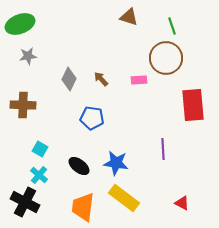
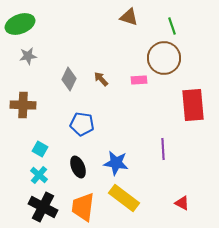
brown circle: moved 2 px left
blue pentagon: moved 10 px left, 6 px down
black ellipse: moved 1 px left, 1 px down; rotated 30 degrees clockwise
black cross: moved 18 px right, 5 px down
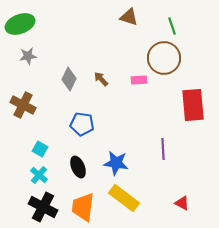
brown cross: rotated 25 degrees clockwise
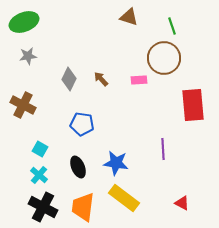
green ellipse: moved 4 px right, 2 px up
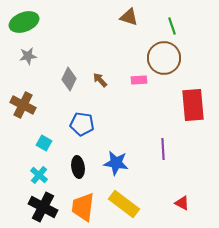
brown arrow: moved 1 px left, 1 px down
cyan square: moved 4 px right, 6 px up
black ellipse: rotated 15 degrees clockwise
yellow rectangle: moved 6 px down
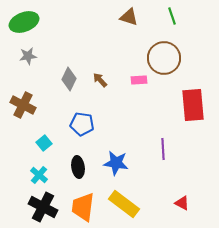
green line: moved 10 px up
cyan square: rotated 21 degrees clockwise
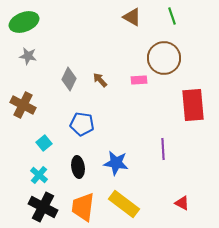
brown triangle: moved 3 px right; rotated 12 degrees clockwise
gray star: rotated 18 degrees clockwise
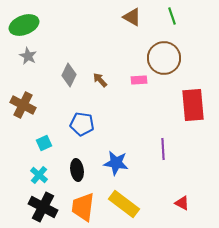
green ellipse: moved 3 px down
gray star: rotated 18 degrees clockwise
gray diamond: moved 4 px up
cyan square: rotated 14 degrees clockwise
black ellipse: moved 1 px left, 3 px down
